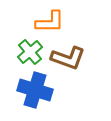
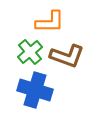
brown L-shape: moved 1 px left, 2 px up
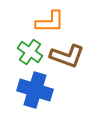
green cross: rotated 15 degrees counterclockwise
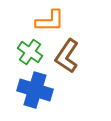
orange L-shape: moved 1 px up
brown L-shape: rotated 104 degrees clockwise
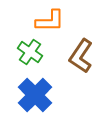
brown L-shape: moved 14 px right
blue cross: moved 5 px down; rotated 28 degrees clockwise
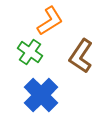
orange L-shape: rotated 32 degrees counterclockwise
blue cross: moved 6 px right
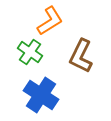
brown L-shape: rotated 8 degrees counterclockwise
blue cross: rotated 12 degrees counterclockwise
